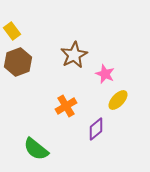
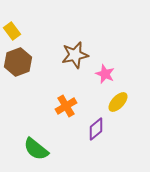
brown star: moved 1 px right; rotated 16 degrees clockwise
yellow ellipse: moved 2 px down
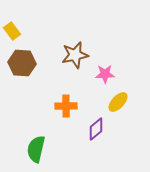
brown hexagon: moved 4 px right, 1 px down; rotated 24 degrees clockwise
pink star: rotated 24 degrees counterclockwise
orange cross: rotated 30 degrees clockwise
green semicircle: rotated 64 degrees clockwise
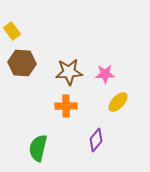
brown star: moved 6 px left, 17 px down; rotated 8 degrees clockwise
purple diamond: moved 11 px down; rotated 10 degrees counterclockwise
green semicircle: moved 2 px right, 1 px up
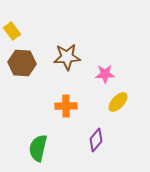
brown star: moved 2 px left, 15 px up
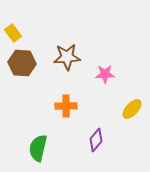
yellow rectangle: moved 1 px right, 2 px down
yellow ellipse: moved 14 px right, 7 px down
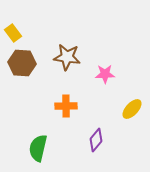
brown star: rotated 12 degrees clockwise
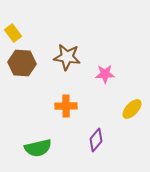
green semicircle: rotated 116 degrees counterclockwise
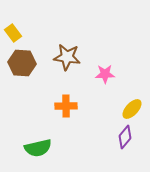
purple diamond: moved 29 px right, 3 px up
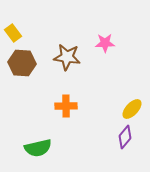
pink star: moved 31 px up
